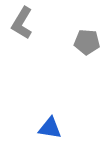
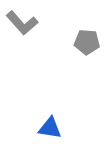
gray L-shape: rotated 72 degrees counterclockwise
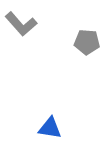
gray L-shape: moved 1 px left, 1 px down
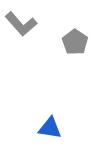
gray pentagon: moved 12 px left; rotated 30 degrees clockwise
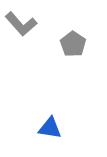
gray pentagon: moved 2 px left, 2 px down
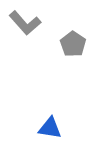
gray L-shape: moved 4 px right, 1 px up
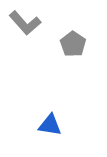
blue triangle: moved 3 px up
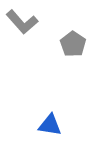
gray L-shape: moved 3 px left, 1 px up
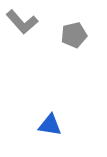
gray pentagon: moved 1 px right, 9 px up; rotated 25 degrees clockwise
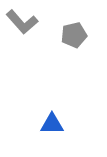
blue triangle: moved 2 px right, 1 px up; rotated 10 degrees counterclockwise
